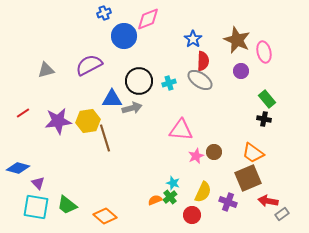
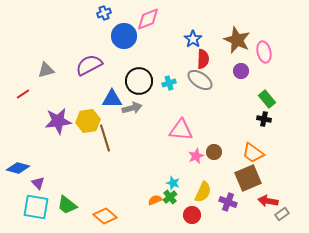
red semicircle: moved 2 px up
red line: moved 19 px up
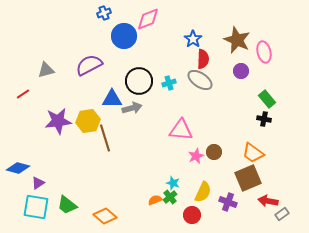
purple triangle: rotated 40 degrees clockwise
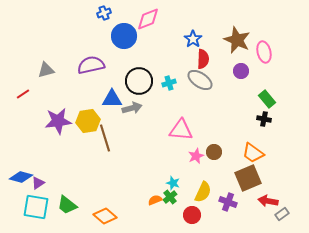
purple semicircle: moved 2 px right; rotated 16 degrees clockwise
blue diamond: moved 3 px right, 9 px down
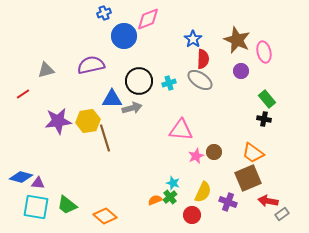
purple triangle: rotated 40 degrees clockwise
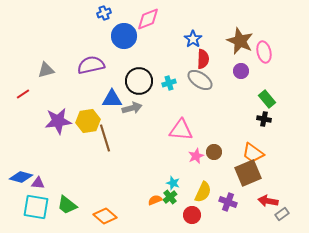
brown star: moved 3 px right, 1 px down
brown square: moved 5 px up
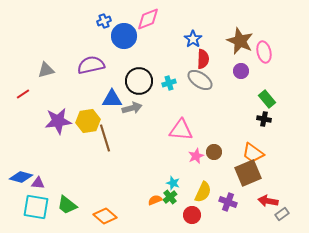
blue cross: moved 8 px down
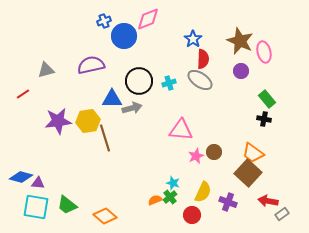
brown square: rotated 24 degrees counterclockwise
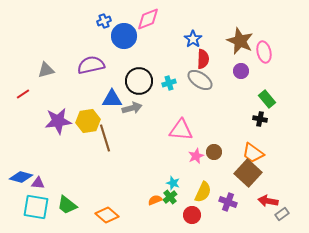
black cross: moved 4 px left
orange diamond: moved 2 px right, 1 px up
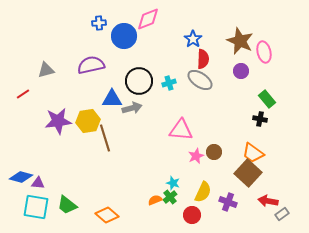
blue cross: moved 5 px left, 2 px down; rotated 16 degrees clockwise
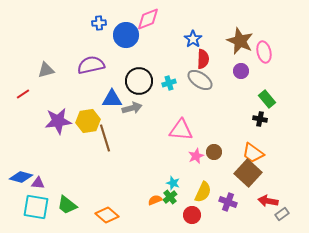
blue circle: moved 2 px right, 1 px up
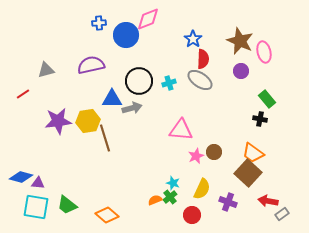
yellow semicircle: moved 1 px left, 3 px up
